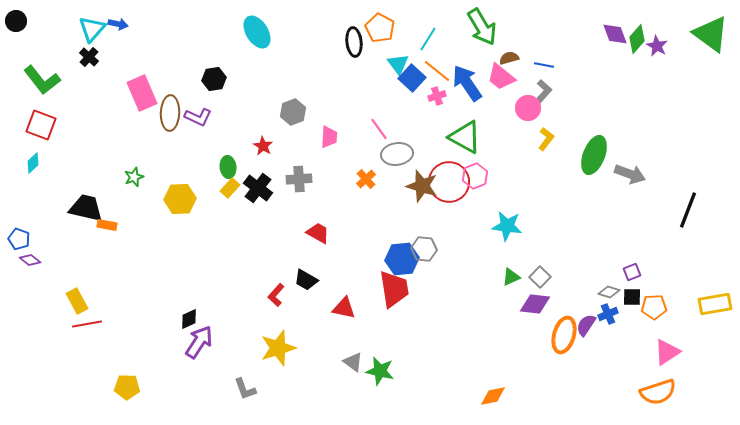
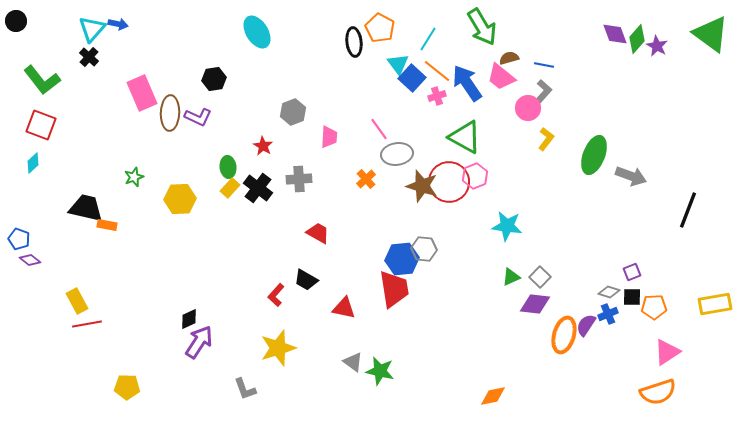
gray arrow at (630, 174): moved 1 px right, 2 px down
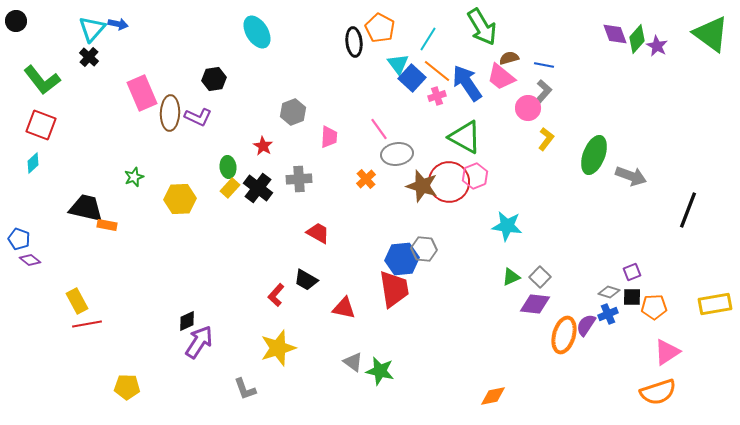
black diamond at (189, 319): moved 2 px left, 2 px down
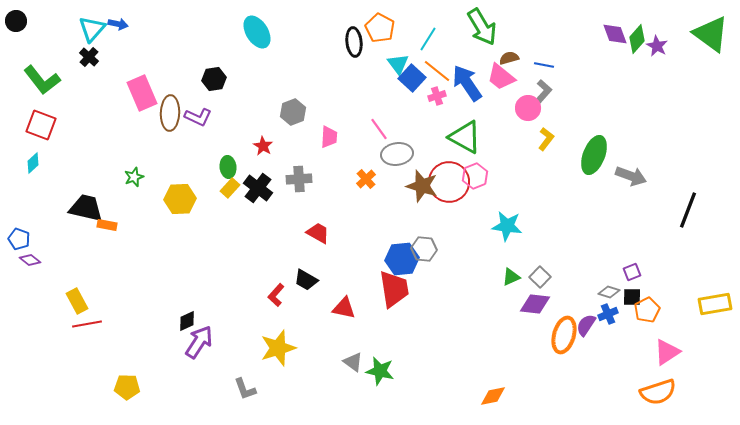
orange pentagon at (654, 307): moved 7 px left, 3 px down; rotated 25 degrees counterclockwise
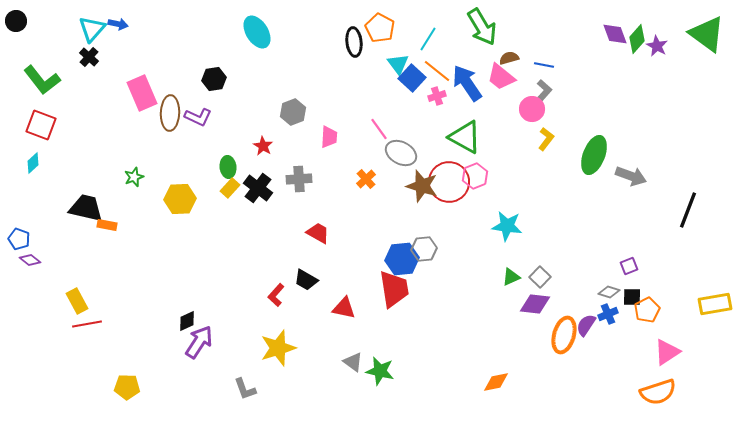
green triangle at (711, 34): moved 4 px left
pink circle at (528, 108): moved 4 px right, 1 px down
gray ellipse at (397, 154): moved 4 px right, 1 px up; rotated 36 degrees clockwise
gray hexagon at (424, 249): rotated 10 degrees counterclockwise
purple square at (632, 272): moved 3 px left, 6 px up
orange diamond at (493, 396): moved 3 px right, 14 px up
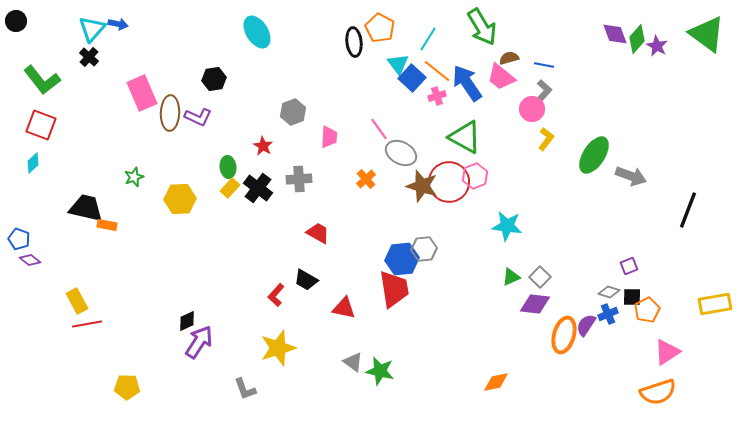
green ellipse at (594, 155): rotated 12 degrees clockwise
